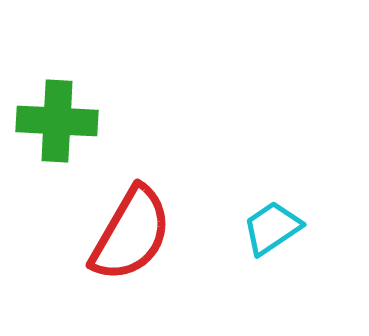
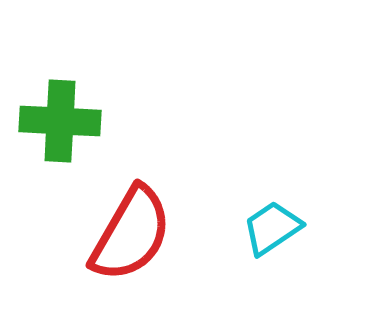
green cross: moved 3 px right
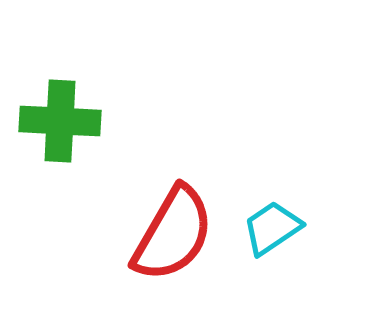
red semicircle: moved 42 px right
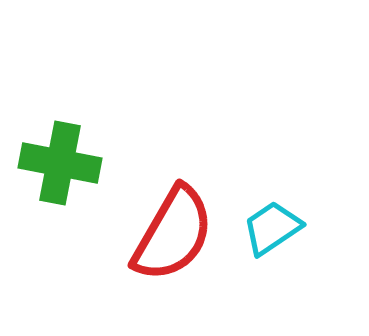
green cross: moved 42 px down; rotated 8 degrees clockwise
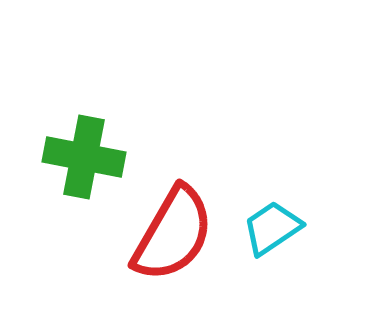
green cross: moved 24 px right, 6 px up
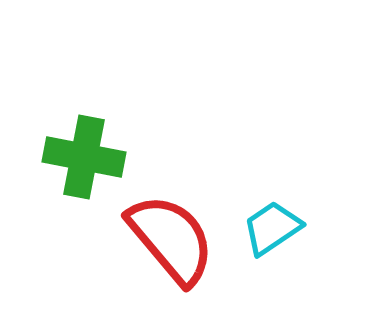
red semicircle: moved 2 px left, 5 px down; rotated 70 degrees counterclockwise
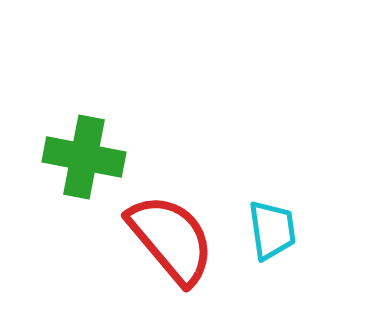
cyan trapezoid: moved 2 px down; rotated 116 degrees clockwise
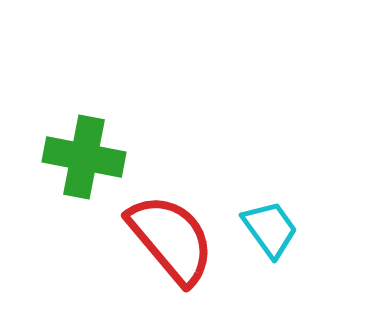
cyan trapezoid: moved 2 px left, 1 px up; rotated 28 degrees counterclockwise
